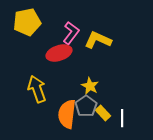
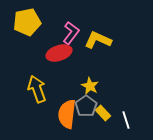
white line: moved 4 px right, 2 px down; rotated 18 degrees counterclockwise
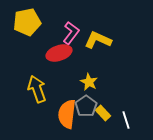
yellow star: moved 1 px left, 4 px up
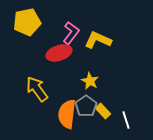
yellow star: moved 1 px right, 1 px up
yellow arrow: rotated 16 degrees counterclockwise
yellow rectangle: moved 2 px up
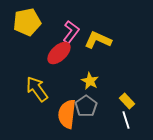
pink L-shape: moved 1 px up
red ellipse: rotated 25 degrees counterclockwise
yellow rectangle: moved 24 px right, 10 px up
